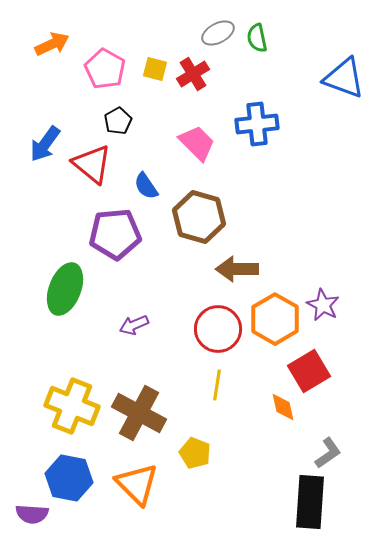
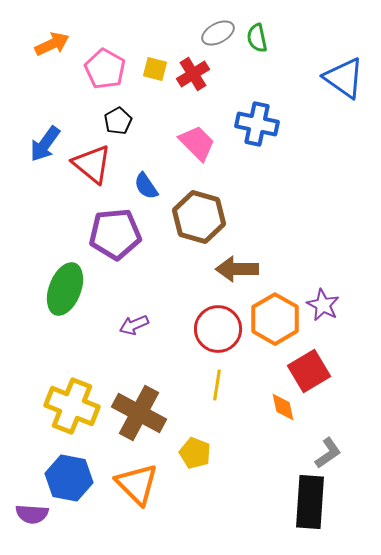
blue triangle: rotated 15 degrees clockwise
blue cross: rotated 18 degrees clockwise
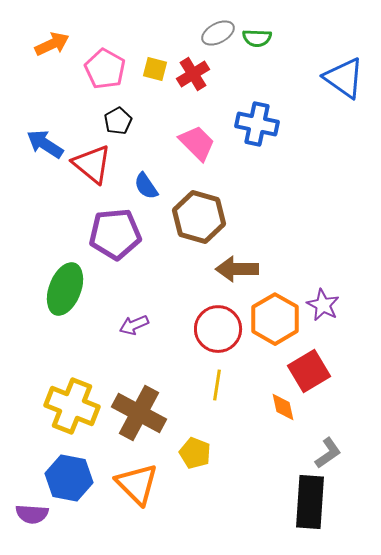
green semicircle: rotated 76 degrees counterclockwise
blue arrow: rotated 87 degrees clockwise
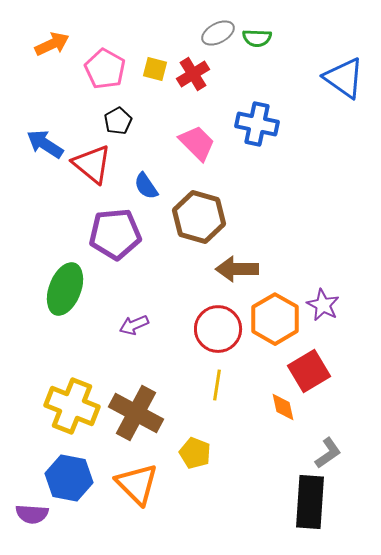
brown cross: moved 3 px left
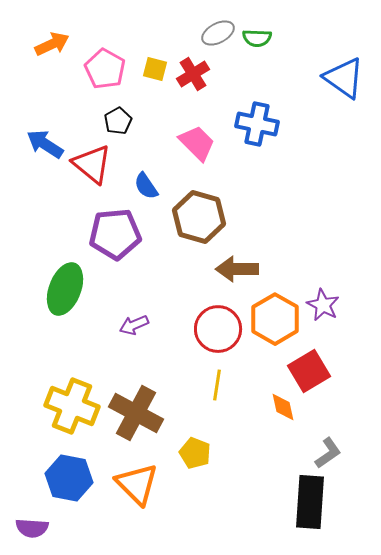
purple semicircle: moved 14 px down
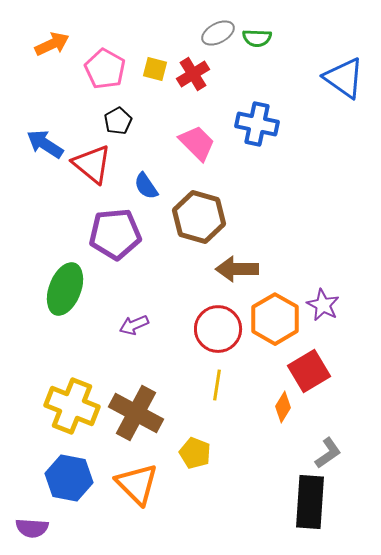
orange diamond: rotated 44 degrees clockwise
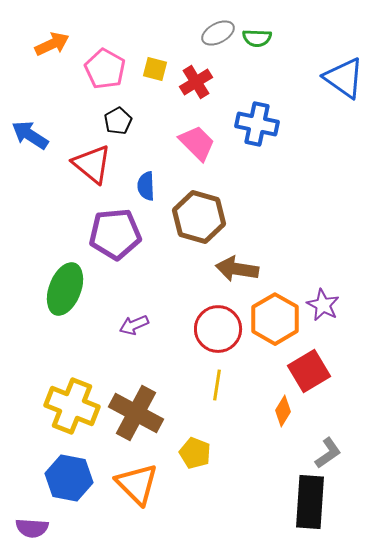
red cross: moved 3 px right, 8 px down
blue arrow: moved 15 px left, 9 px up
blue semicircle: rotated 32 degrees clockwise
brown arrow: rotated 9 degrees clockwise
orange diamond: moved 4 px down
